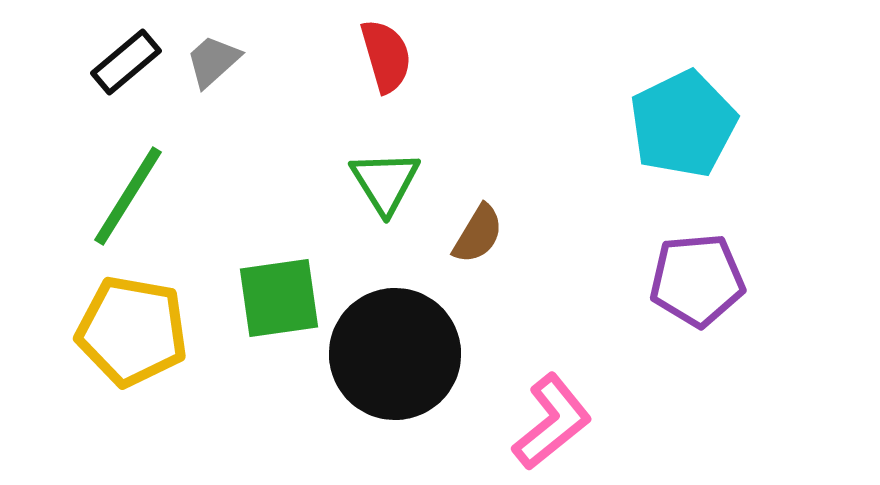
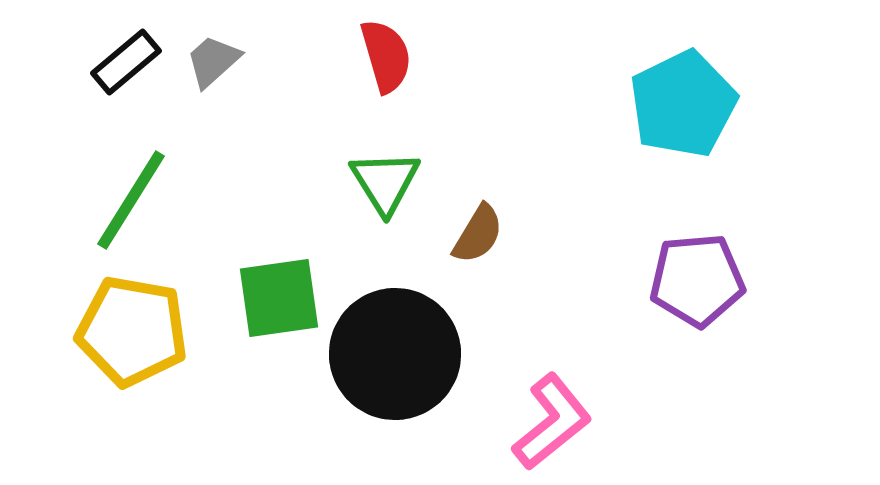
cyan pentagon: moved 20 px up
green line: moved 3 px right, 4 px down
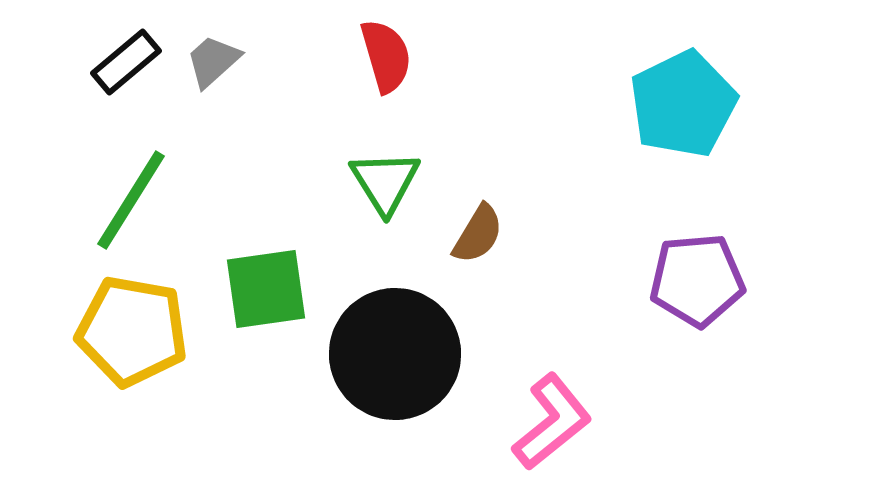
green square: moved 13 px left, 9 px up
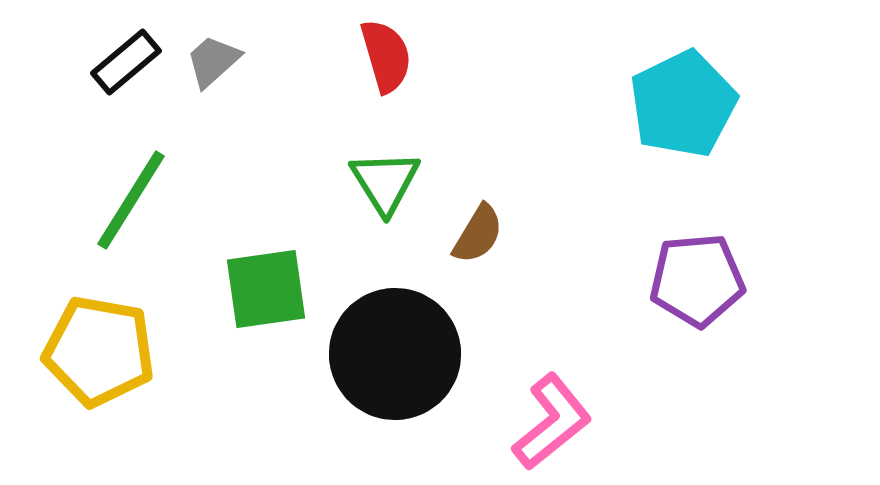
yellow pentagon: moved 33 px left, 20 px down
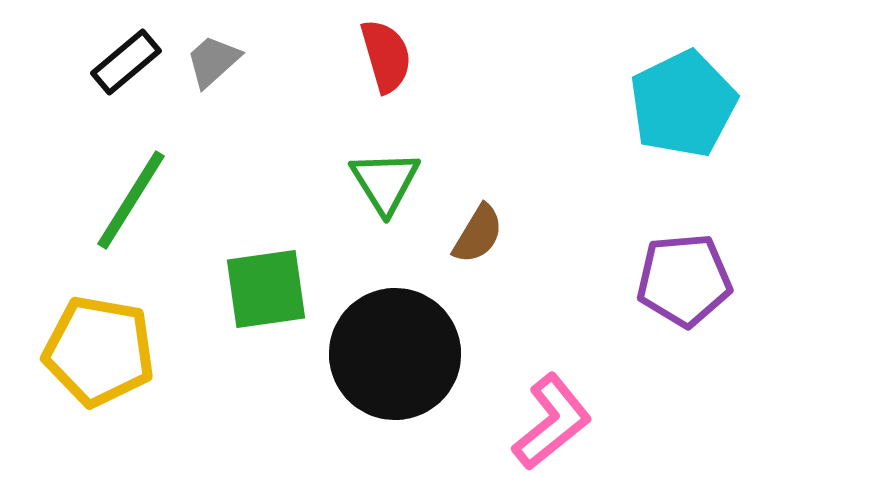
purple pentagon: moved 13 px left
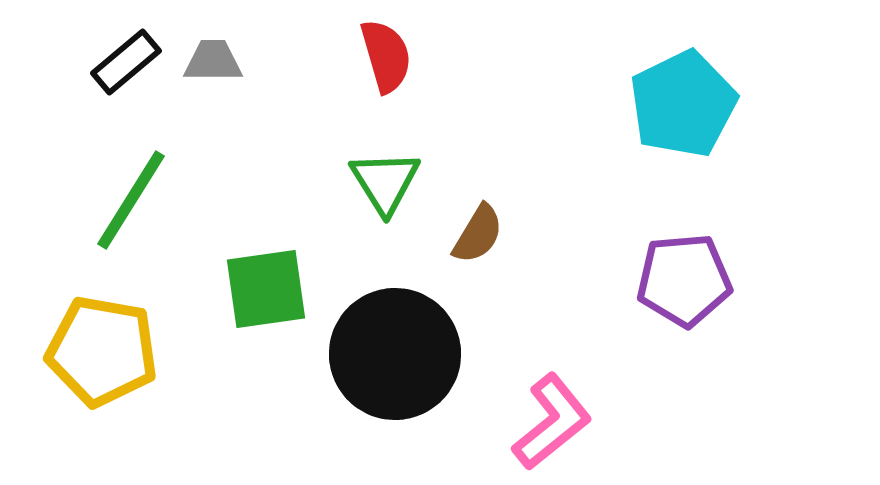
gray trapezoid: rotated 42 degrees clockwise
yellow pentagon: moved 3 px right
